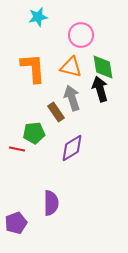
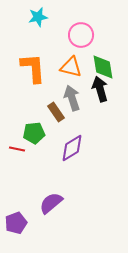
purple semicircle: rotated 130 degrees counterclockwise
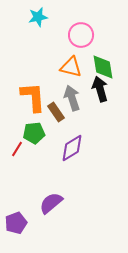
orange L-shape: moved 29 px down
red line: rotated 70 degrees counterclockwise
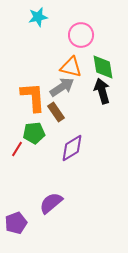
black arrow: moved 2 px right, 2 px down
gray arrow: moved 10 px left, 11 px up; rotated 75 degrees clockwise
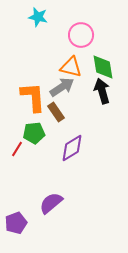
cyan star: rotated 24 degrees clockwise
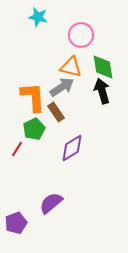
green pentagon: moved 4 px up; rotated 20 degrees counterclockwise
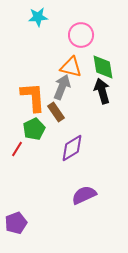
cyan star: rotated 18 degrees counterclockwise
gray arrow: rotated 35 degrees counterclockwise
purple semicircle: moved 33 px right, 8 px up; rotated 15 degrees clockwise
